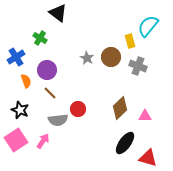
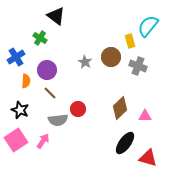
black triangle: moved 2 px left, 3 px down
gray star: moved 2 px left, 4 px down
orange semicircle: rotated 24 degrees clockwise
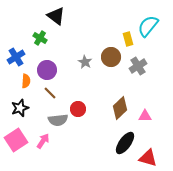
yellow rectangle: moved 2 px left, 2 px up
gray cross: rotated 36 degrees clockwise
black star: moved 2 px up; rotated 30 degrees clockwise
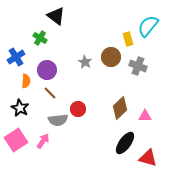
gray cross: rotated 36 degrees counterclockwise
black star: rotated 24 degrees counterclockwise
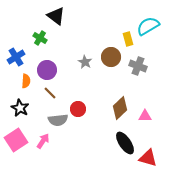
cyan semicircle: rotated 20 degrees clockwise
black ellipse: rotated 70 degrees counterclockwise
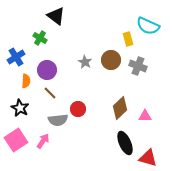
cyan semicircle: rotated 125 degrees counterclockwise
brown circle: moved 3 px down
black ellipse: rotated 10 degrees clockwise
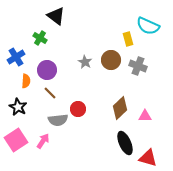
black star: moved 2 px left, 1 px up
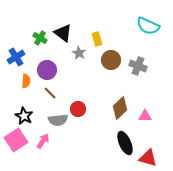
black triangle: moved 7 px right, 17 px down
yellow rectangle: moved 31 px left
gray star: moved 6 px left, 9 px up
black star: moved 6 px right, 9 px down
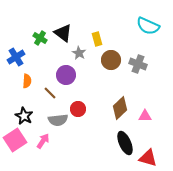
gray cross: moved 2 px up
purple circle: moved 19 px right, 5 px down
orange semicircle: moved 1 px right
pink square: moved 1 px left
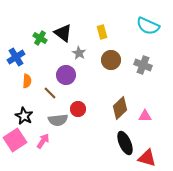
yellow rectangle: moved 5 px right, 7 px up
gray cross: moved 5 px right, 1 px down
red triangle: moved 1 px left
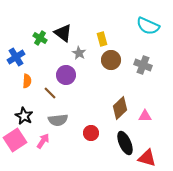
yellow rectangle: moved 7 px down
red circle: moved 13 px right, 24 px down
